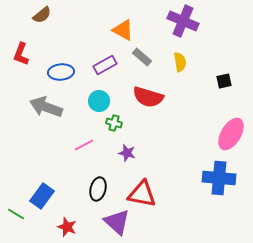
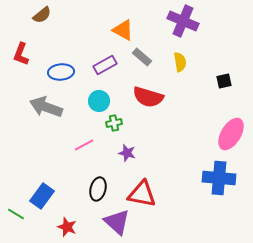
green cross: rotated 28 degrees counterclockwise
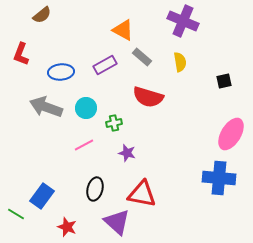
cyan circle: moved 13 px left, 7 px down
black ellipse: moved 3 px left
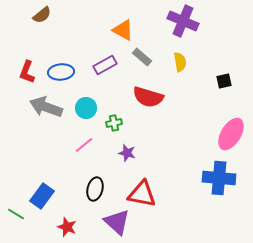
red L-shape: moved 6 px right, 18 px down
pink line: rotated 12 degrees counterclockwise
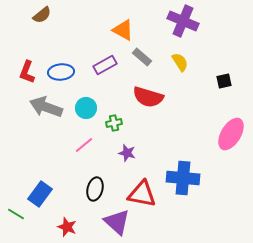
yellow semicircle: rotated 24 degrees counterclockwise
blue cross: moved 36 px left
blue rectangle: moved 2 px left, 2 px up
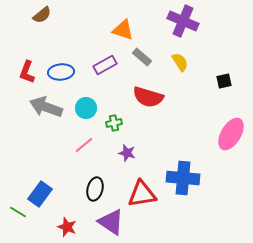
orange triangle: rotated 10 degrees counterclockwise
red triangle: rotated 20 degrees counterclockwise
green line: moved 2 px right, 2 px up
purple triangle: moved 6 px left; rotated 8 degrees counterclockwise
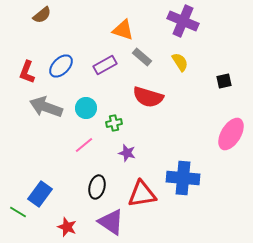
blue ellipse: moved 6 px up; rotated 40 degrees counterclockwise
black ellipse: moved 2 px right, 2 px up
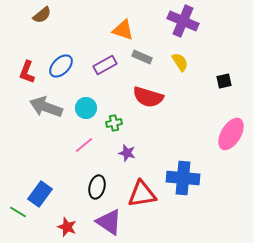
gray rectangle: rotated 18 degrees counterclockwise
purple triangle: moved 2 px left
